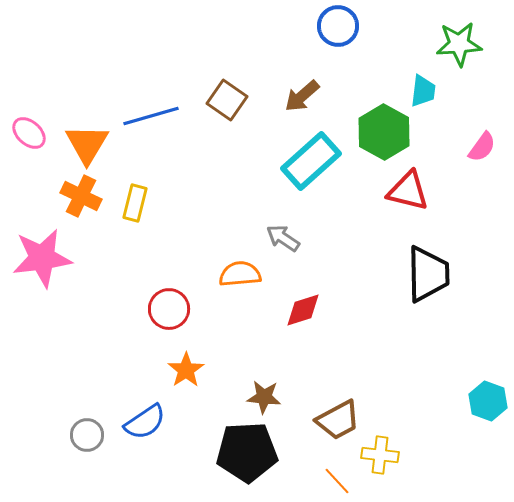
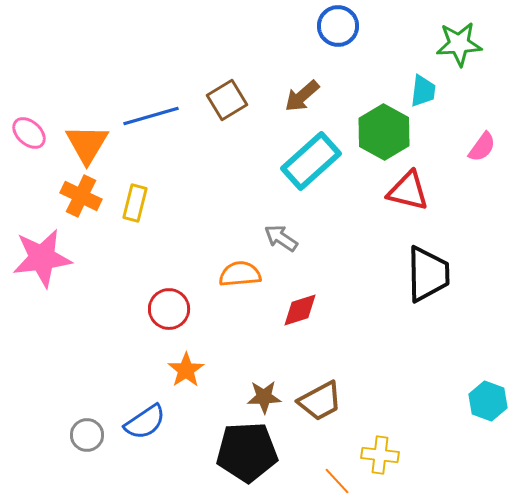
brown square: rotated 24 degrees clockwise
gray arrow: moved 2 px left
red diamond: moved 3 px left
brown star: rotated 8 degrees counterclockwise
brown trapezoid: moved 18 px left, 19 px up
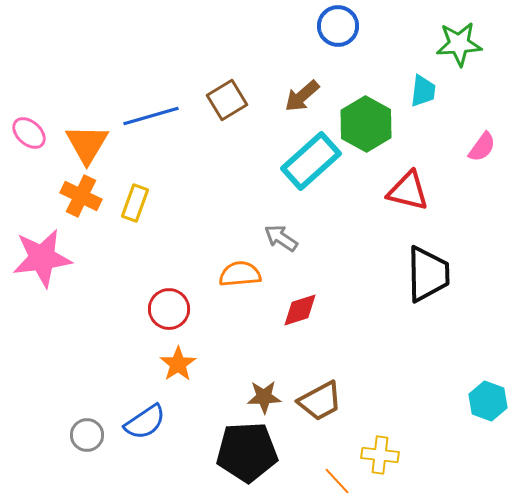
green hexagon: moved 18 px left, 8 px up
yellow rectangle: rotated 6 degrees clockwise
orange star: moved 8 px left, 6 px up
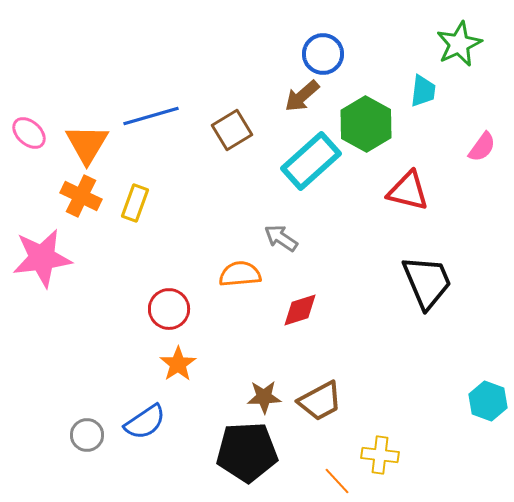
blue circle: moved 15 px left, 28 px down
green star: rotated 21 degrees counterclockwise
brown square: moved 5 px right, 30 px down
black trapezoid: moved 1 px left, 8 px down; rotated 22 degrees counterclockwise
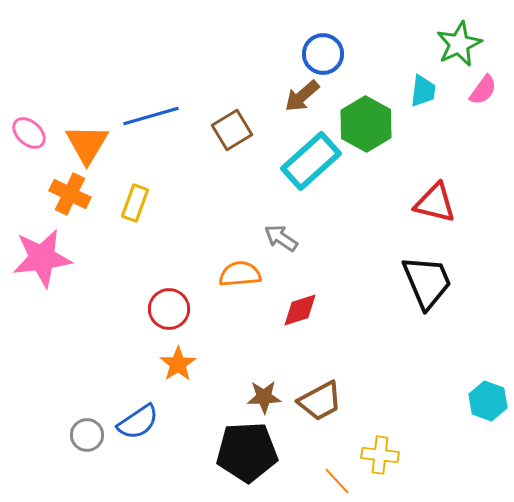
pink semicircle: moved 1 px right, 57 px up
red triangle: moved 27 px right, 12 px down
orange cross: moved 11 px left, 2 px up
blue semicircle: moved 7 px left
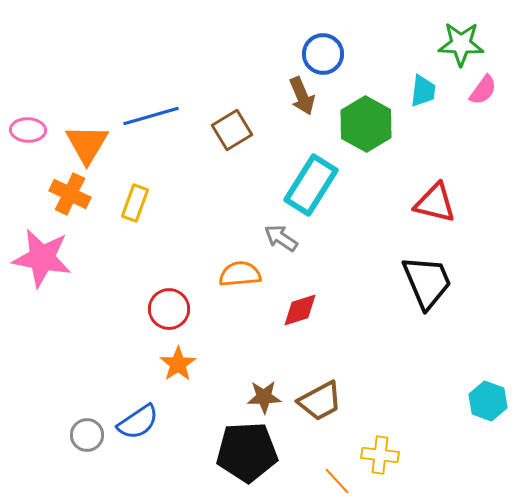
green star: moved 2 px right; rotated 27 degrees clockwise
brown arrow: rotated 72 degrees counterclockwise
pink ellipse: moved 1 px left, 3 px up; rotated 40 degrees counterclockwise
cyan rectangle: moved 24 px down; rotated 16 degrees counterclockwise
pink star: rotated 18 degrees clockwise
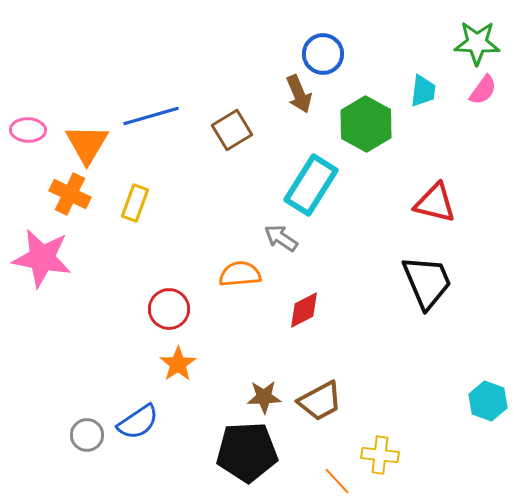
green star: moved 16 px right, 1 px up
brown arrow: moved 3 px left, 2 px up
red diamond: moved 4 px right; rotated 9 degrees counterclockwise
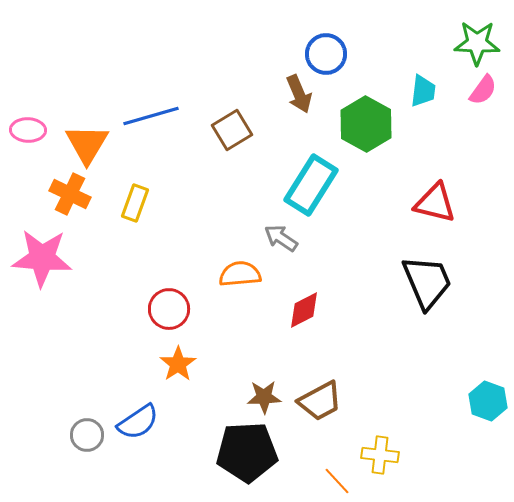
blue circle: moved 3 px right
pink star: rotated 6 degrees counterclockwise
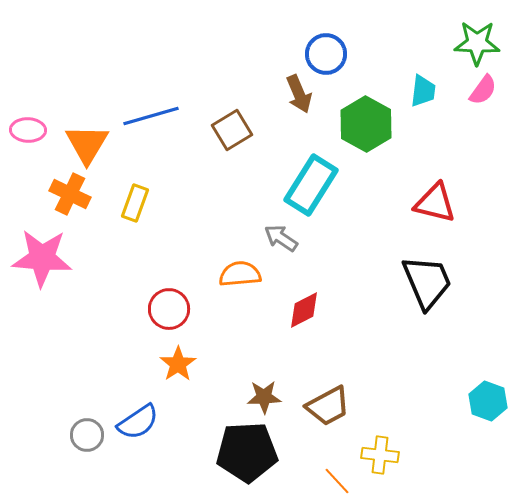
brown trapezoid: moved 8 px right, 5 px down
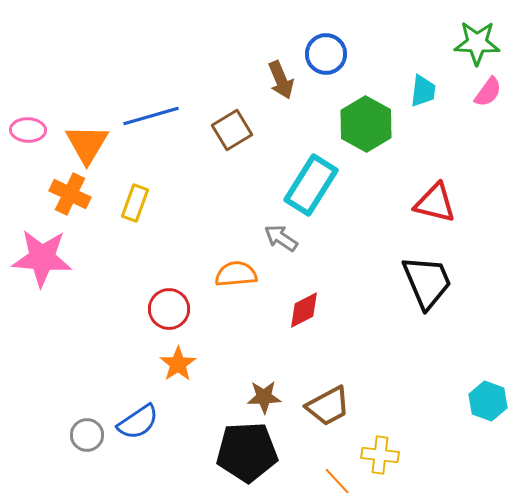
pink semicircle: moved 5 px right, 2 px down
brown arrow: moved 18 px left, 14 px up
orange semicircle: moved 4 px left
